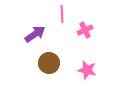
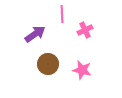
brown circle: moved 1 px left, 1 px down
pink star: moved 5 px left
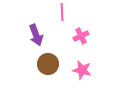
pink line: moved 2 px up
pink cross: moved 4 px left, 6 px down
purple arrow: moved 1 px right, 1 px down; rotated 105 degrees clockwise
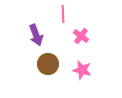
pink line: moved 1 px right, 2 px down
pink cross: rotated 28 degrees counterclockwise
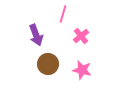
pink line: rotated 18 degrees clockwise
pink cross: rotated 14 degrees clockwise
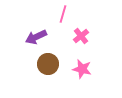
purple arrow: moved 2 px down; rotated 85 degrees clockwise
pink star: moved 1 px up
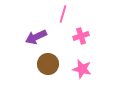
pink cross: rotated 21 degrees clockwise
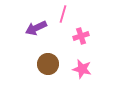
purple arrow: moved 9 px up
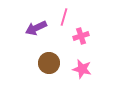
pink line: moved 1 px right, 3 px down
brown circle: moved 1 px right, 1 px up
